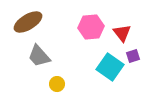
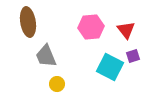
brown ellipse: rotated 68 degrees counterclockwise
red triangle: moved 4 px right, 3 px up
gray trapezoid: moved 7 px right; rotated 20 degrees clockwise
cyan square: rotated 8 degrees counterclockwise
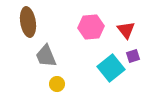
cyan square: moved 1 px right, 1 px down; rotated 24 degrees clockwise
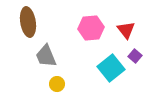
pink hexagon: moved 1 px down
purple square: moved 2 px right; rotated 32 degrees counterclockwise
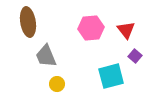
cyan square: moved 8 px down; rotated 24 degrees clockwise
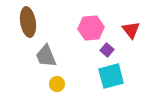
red triangle: moved 5 px right
purple square: moved 28 px left, 6 px up
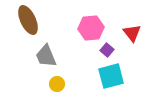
brown ellipse: moved 2 px up; rotated 16 degrees counterclockwise
red triangle: moved 1 px right, 3 px down
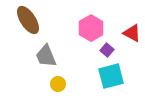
brown ellipse: rotated 8 degrees counterclockwise
pink hexagon: rotated 25 degrees counterclockwise
red triangle: rotated 24 degrees counterclockwise
yellow circle: moved 1 px right
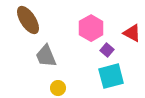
yellow circle: moved 4 px down
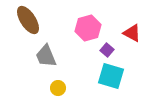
pink hexagon: moved 3 px left; rotated 15 degrees clockwise
cyan square: rotated 32 degrees clockwise
